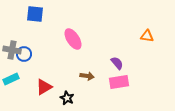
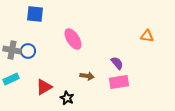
blue circle: moved 4 px right, 3 px up
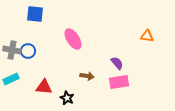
red triangle: rotated 36 degrees clockwise
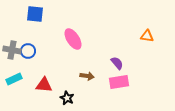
cyan rectangle: moved 3 px right
red triangle: moved 2 px up
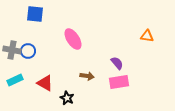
cyan rectangle: moved 1 px right, 1 px down
red triangle: moved 1 px right, 2 px up; rotated 24 degrees clockwise
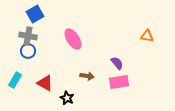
blue square: rotated 36 degrees counterclockwise
gray cross: moved 16 px right, 14 px up
cyan rectangle: rotated 35 degrees counterclockwise
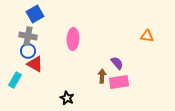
pink ellipse: rotated 35 degrees clockwise
brown arrow: moved 15 px right; rotated 96 degrees counterclockwise
red triangle: moved 10 px left, 19 px up
